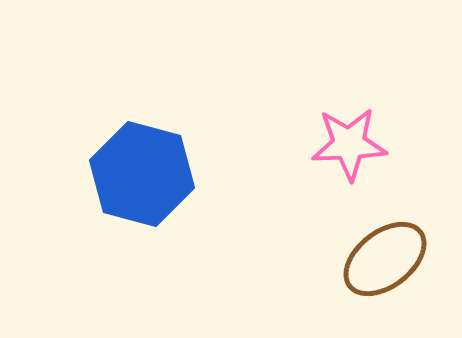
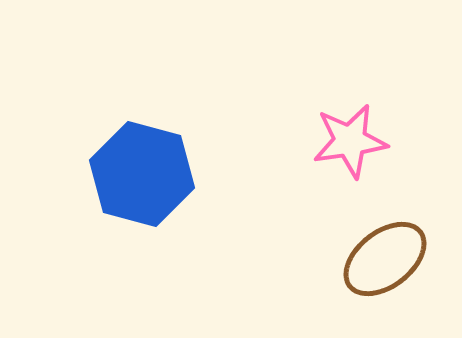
pink star: moved 1 px right, 3 px up; rotated 6 degrees counterclockwise
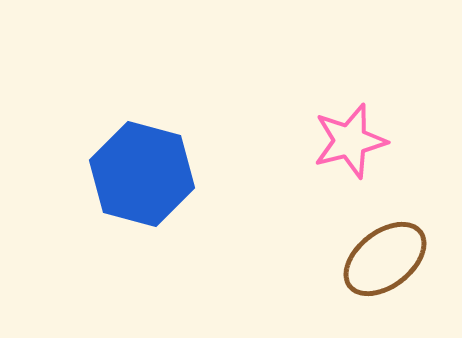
pink star: rotated 6 degrees counterclockwise
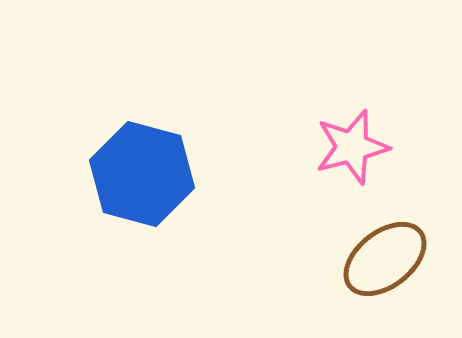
pink star: moved 2 px right, 6 px down
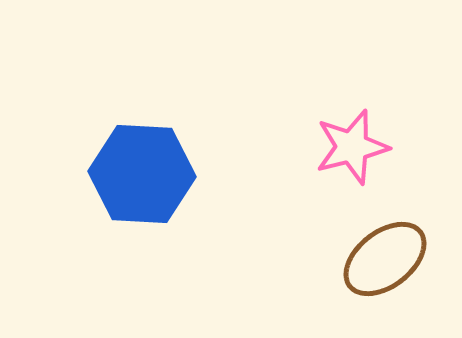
blue hexagon: rotated 12 degrees counterclockwise
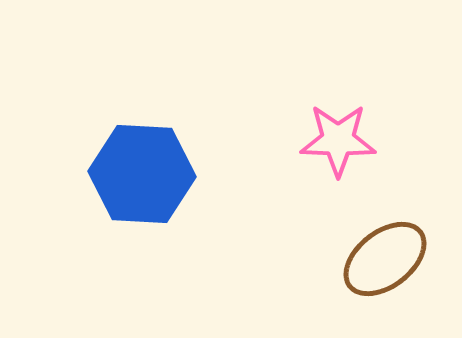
pink star: moved 14 px left, 7 px up; rotated 16 degrees clockwise
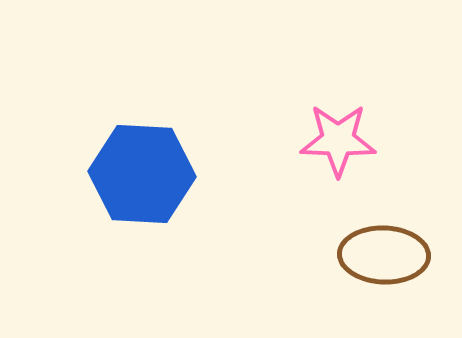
brown ellipse: moved 1 px left, 4 px up; rotated 40 degrees clockwise
